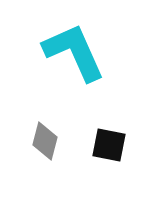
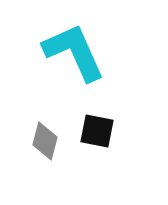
black square: moved 12 px left, 14 px up
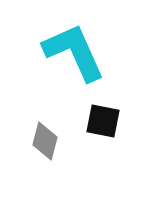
black square: moved 6 px right, 10 px up
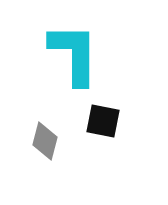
cyan L-shape: moved 2 px down; rotated 24 degrees clockwise
